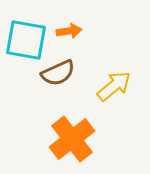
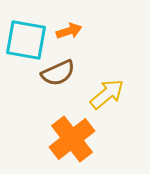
orange arrow: rotated 10 degrees counterclockwise
yellow arrow: moved 7 px left, 8 px down
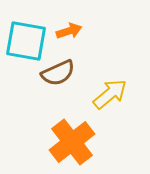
cyan square: moved 1 px down
yellow arrow: moved 3 px right
orange cross: moved 3 px down
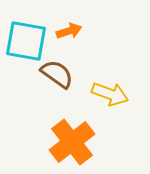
brown semicircle: moved 1 px left, 1 px down; rotated 120 degrees counterclockwise
yellow arrow: rotated 60 degrees clockwise
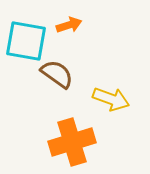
orange arrow: moved 6 px up
yellow arrow: moved 1 px right, 5 px down
orange cross: rotated 21 degrees clockwise
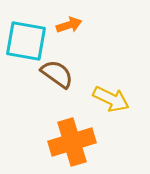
yellow arrow: rotated 6 degrees clockwise
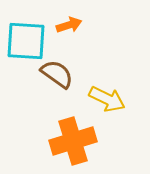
cyan square: rotated 6 degrees counterclockwise
yellow arrow: moved 4 px left
orange cross: moved 1 px right, 1 px up
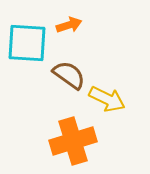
cyan square: moved 1 px right, 2 px down
brown semicircle: moved 12 px right, 1 px down
